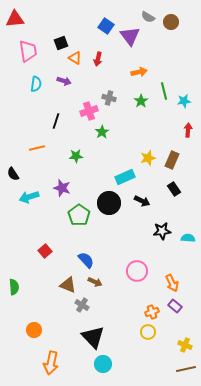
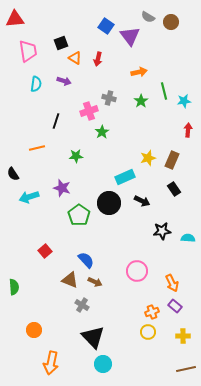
brown triangle at (68, 285): moved 2 px right, 5 px up
yellow cross at (185, 345): moved 2 px left, 9 px up; rotated 24 degrees counterclockwise
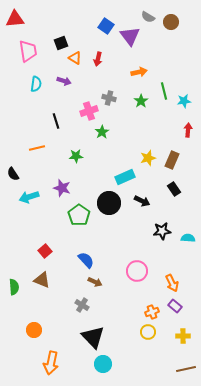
black line at (56, 121): rotated 35 degrees counterclockwise
brown triangle at (70, 280): moved 28 px left
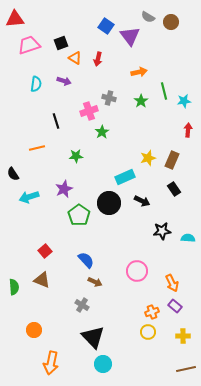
pink trapezoid at (28, 51): moved 1 px right, 6 px up; rotated 100 degrees counterclockwise
purple star at (62, 188): moved 2 px right, 1 px down; rotated 30 degrees clockwise
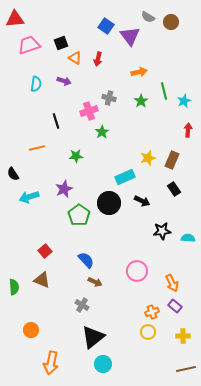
cyan star at (184, 101): rotated 16 degrees counterclockwise
orange circle at (34, 330): moved 3 px left
black triangle at (93, 337): rotated 35 degrees clockwise
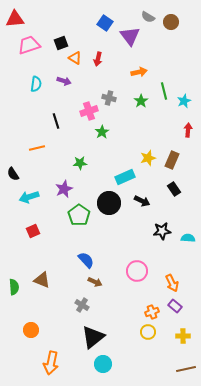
blue square at (106, 26): moved 1 px left, 3 px up
green star at (76, 156): moved 4 px right, 7 px down
red square at (45, 251): moved 12 px left, 20 px up; rotated 16 degrees clockwise
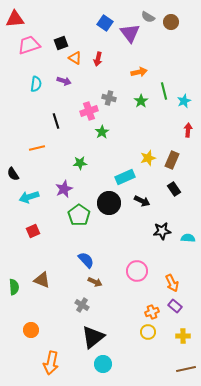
purple triangle at (130, 36): moved 3 px up
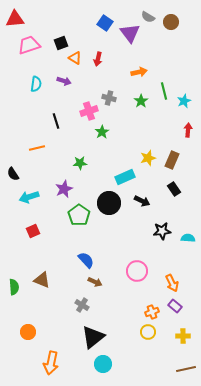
orange circle at (31, 330): moved 3 px left, 2 px down
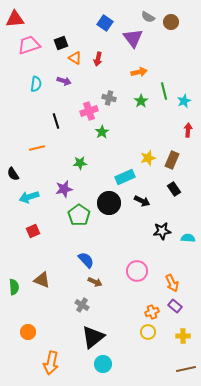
purple triangle at (130, 33): moved 3 px right, 5 px down
purple star at (64, 189): rotated 12 degrees clockwise
